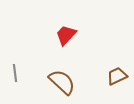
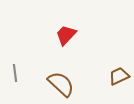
brown trapezoid: moved 2 px right
brown semicircle: moved 1 px left, 2 px down
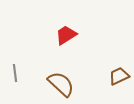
red trapezoid: rotated 15 degrees clockwise
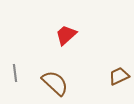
red trapezoid: rotated 10 degrees counterclockwise
brown semicircle: moved 6 px left, 1 px up
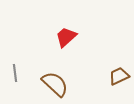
red trapezoid: moved 2 px down
brown semicircle: moved 1 px down
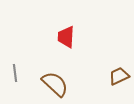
red trapezoid: rotated 45 degrees counterclockwise
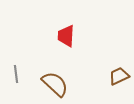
red trapezoid: moved 1 px up
gray line: moved 1 px right, 1 px down
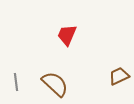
red trapezoid: moved 1 px right, 1 px up; rotated 20 degrees clockwise
gray line: moved 8 px down
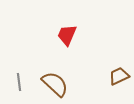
gray line: moved 3 px right
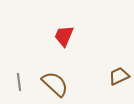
red trapezoid: moved 3 px left, 1 px down
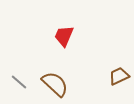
gray line: rotated 42 degrees counterclockwise
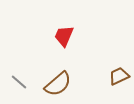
brown semicircle: moved 3 px right; rotated 96 degrees clockwise
